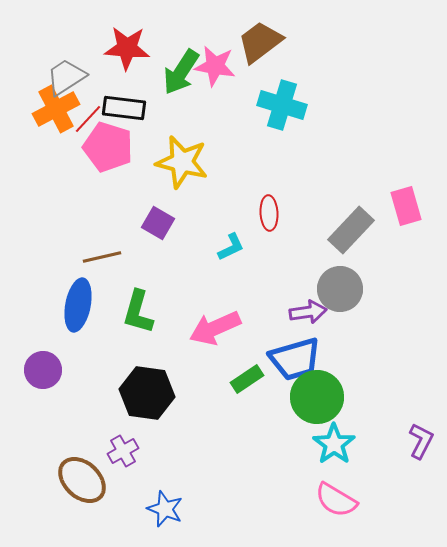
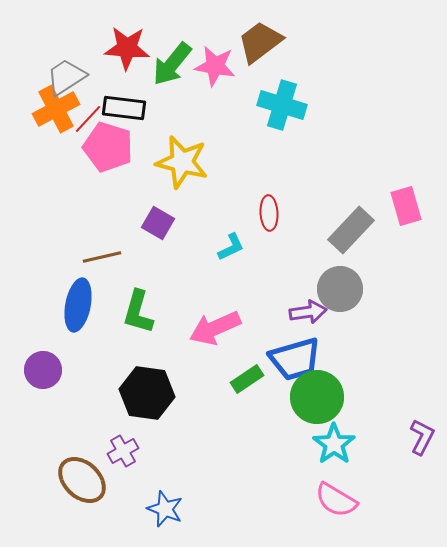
green arrow: moved 9 px left, 8 px up; rotated 6 degrees clockwise
purple L-shape: moved 1 px right, 4 px up
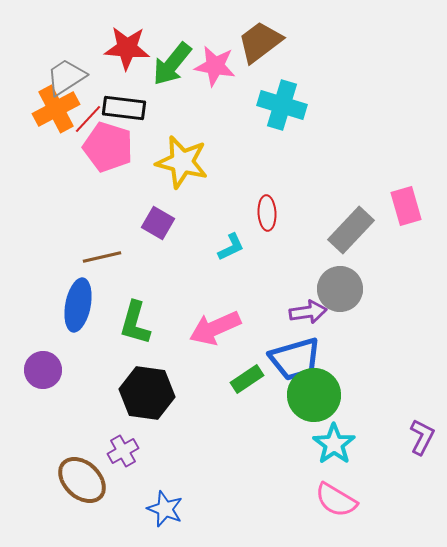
red ellipse: moved 2 px left
green L-shape: moved 3 px left, 11 px down
green circle: moved 3 px left, 2 px up
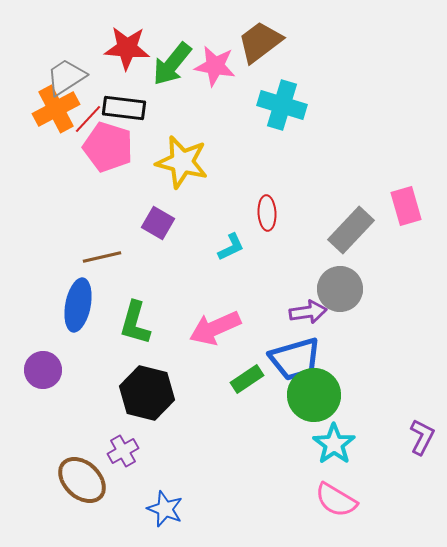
black hexagon: rotated 6 degrees clockwise
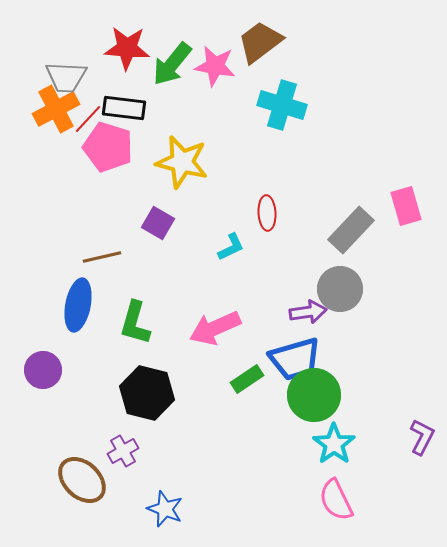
gray trapezoid: rotated 144 degrees counterclockwise
pink semicircle: rotated 33 degrees clockwise
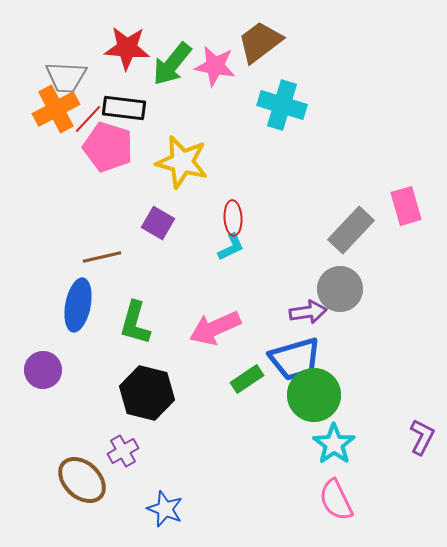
red ellipse: moved 34 px left, 5 px down
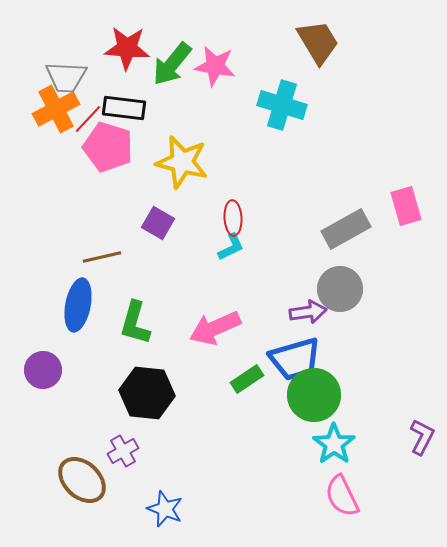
brown trapezoid: moved 58 px right; rotated 96 degrees clockwise
gray rectangle: moved 5 px left, 1 px up; rotated 18 degrees clockwise
black hexagon: rotated 8 degrees counterclockwise
pink semicircle: moved 6 px right, 4 px up
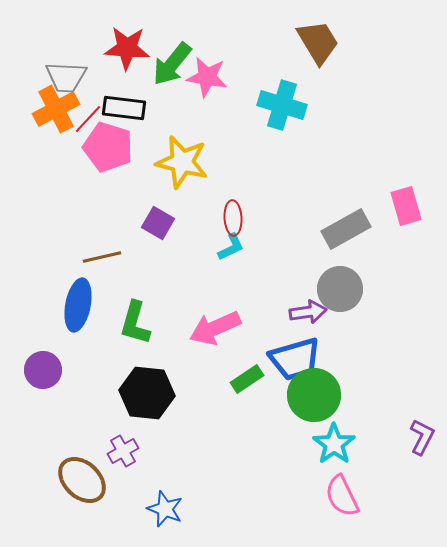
pink star: moved 8 px left, 11 px down
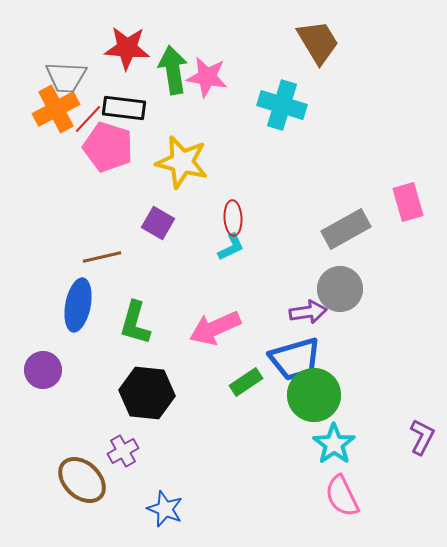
green arrow: moved 1 px right, 6 px down; rotated 132 degrees clockwise
pink rectangle: moved 2 px right, 4 px up
green rectangle: moved 1 px left, 3 px down
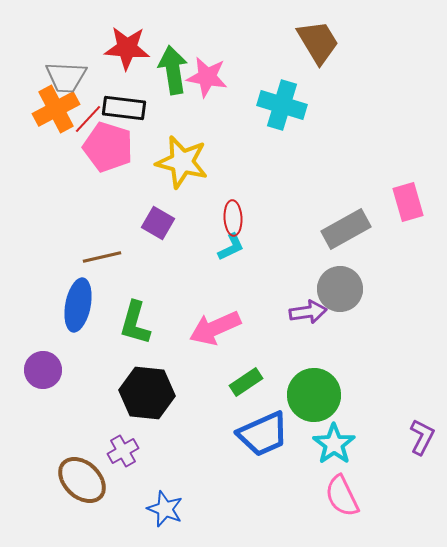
blue trapezoid: moved 32 px left, 75 px down; rotated 8 degrees counterclockwise
